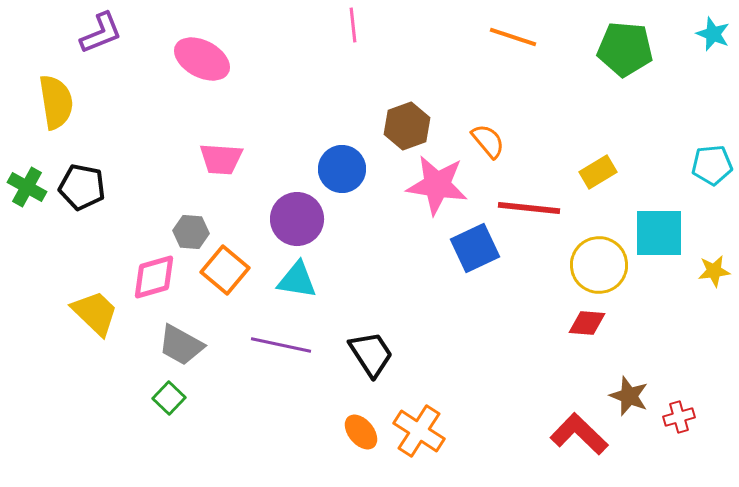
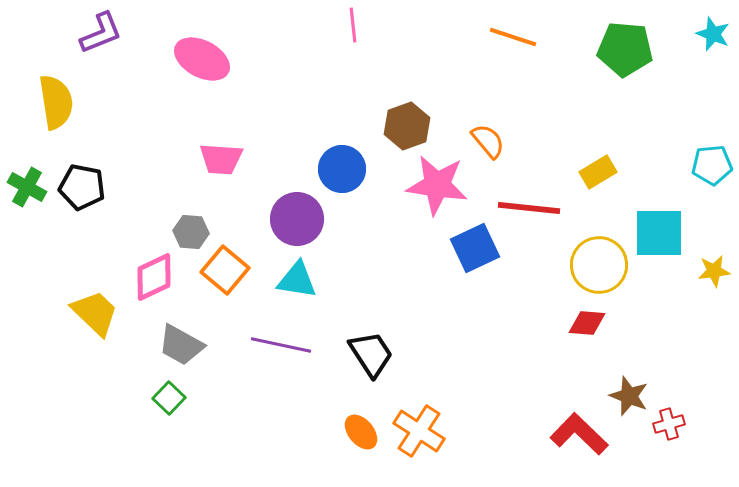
pink diamond: rotated 9 degrees counterclockwise
red cross: moved 10 px left, 7 px down
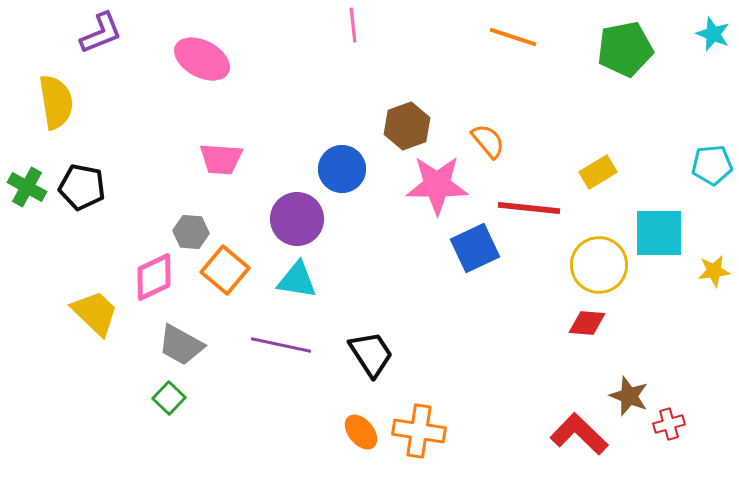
green pentagon: rotated 16 degrees counterclockwise
pink star: rotated 8 degrees counterclockwise
orange cross: rotated 24 degrees counterclockwise
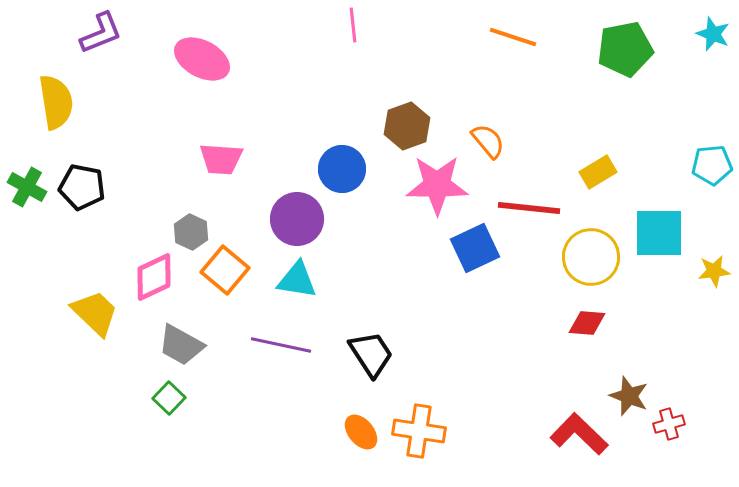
gray hexagon: rotated 20 degrees clockwise
yellow circle: moved 8 px left, 8 px up
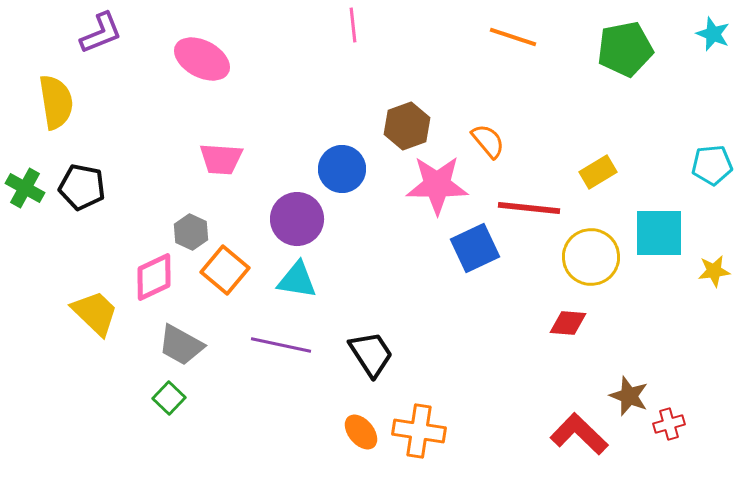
green cross: moved 2 px left, 1 px down
red diamond: moved 19 px left
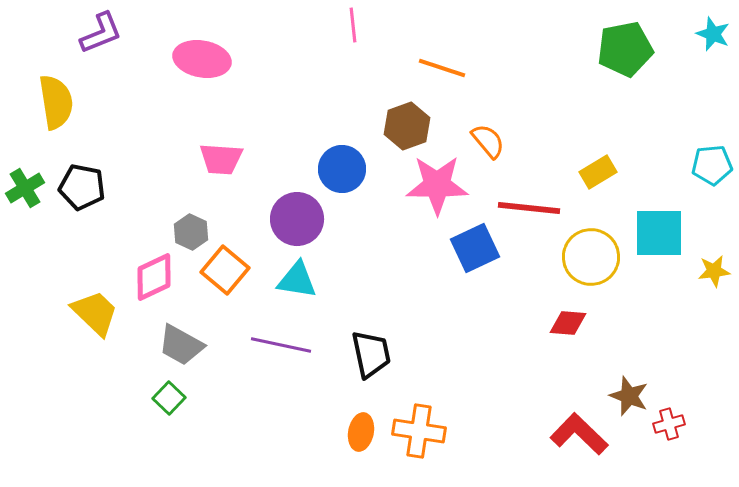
orange line: moved 71 px left, 31 px down
pink ellipse: rotated 18 degrees counterclockwise
green cross: rotated 30 degrees clockwise
black trapezoid: rotated 21 degrees clockwise
orange ellipse: rotated 51 degrees clockwise
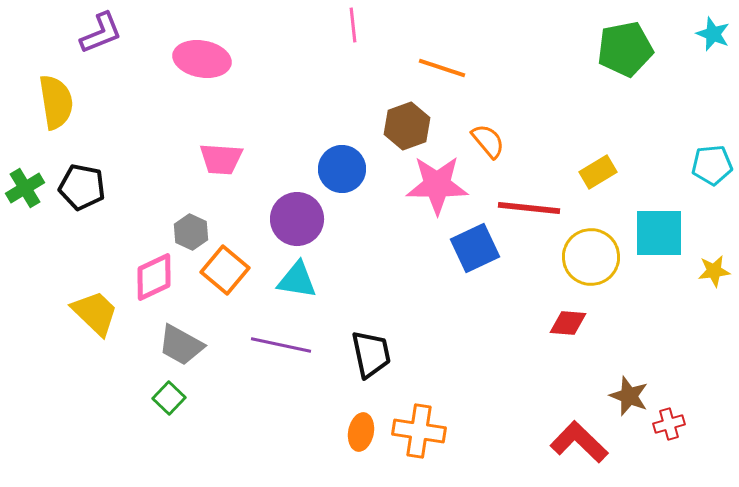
red L-shape: moved 8 px down
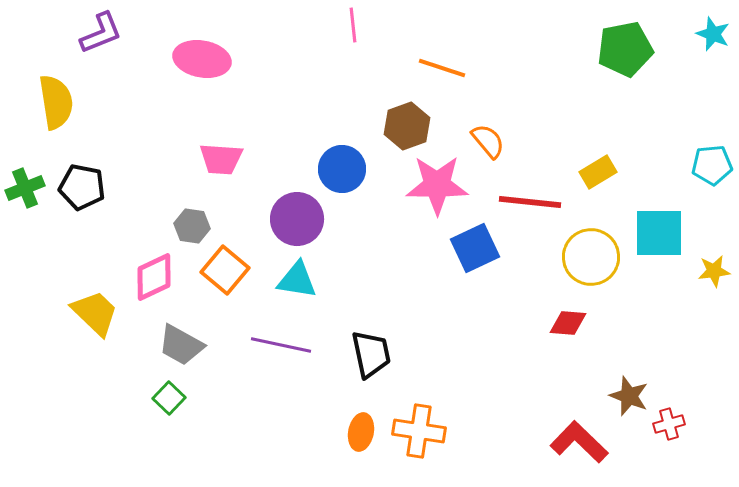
green cross: rotated 9 degrees clockwise
red line: moved 1 px right, 6 px up
gray hexagon: moved 1 px right, 6 px up; rotated 16 degrees counterclockwise
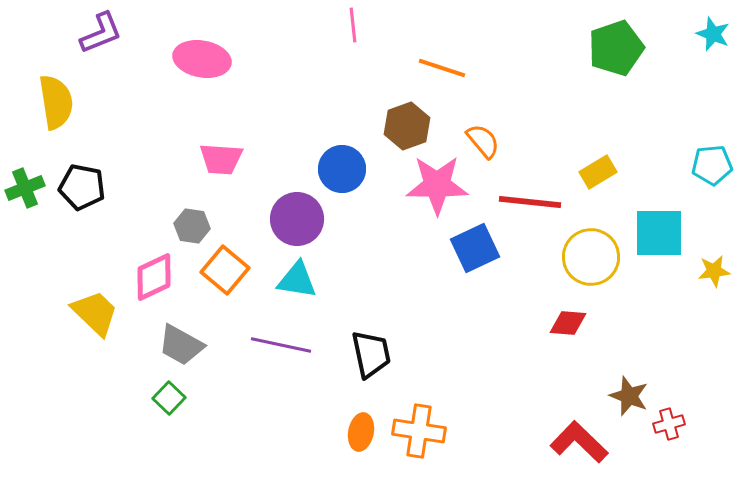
green pentagon: moved 9 px left, 1 px up; rotated 8 degrees counterclockwise
orange semicircle: moved 5 px left
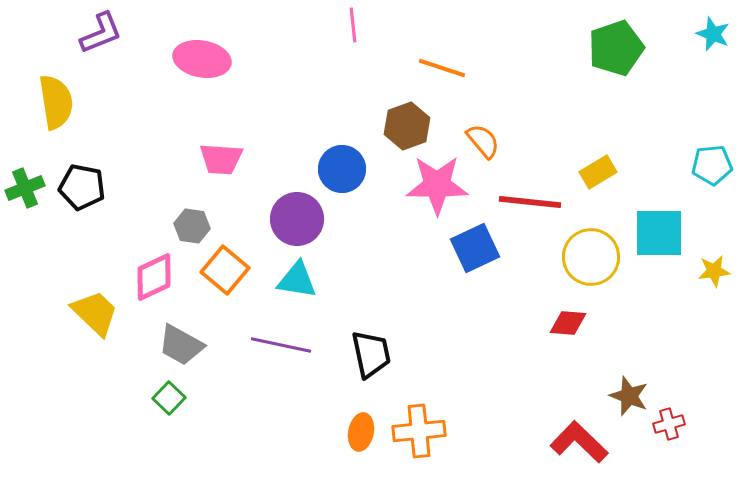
orange cross: rotated 15 degrees counterclockwise
